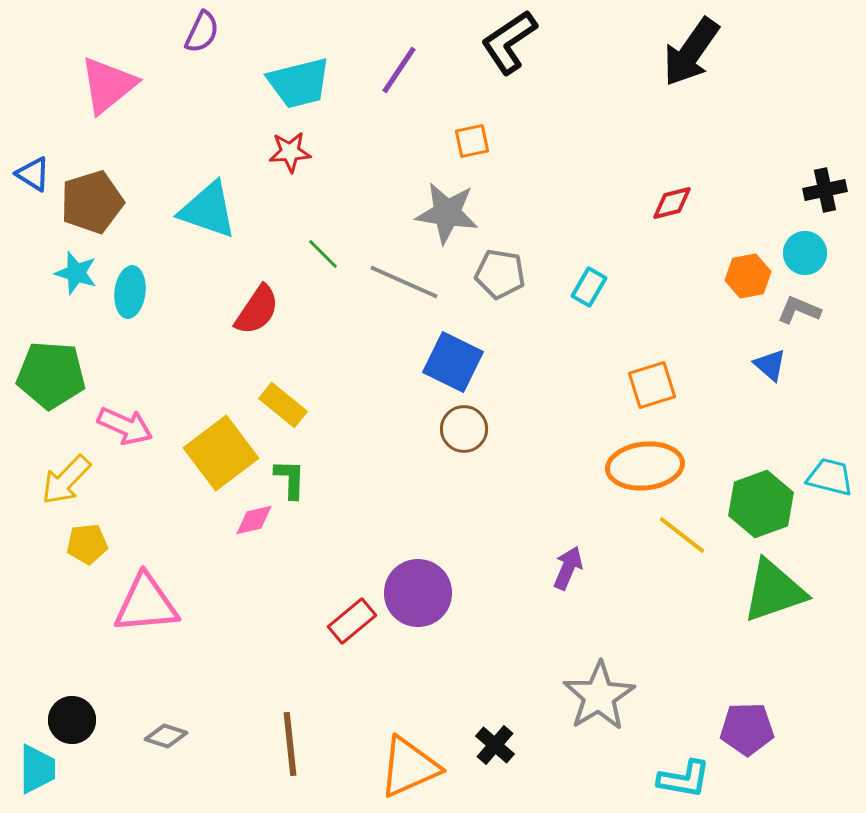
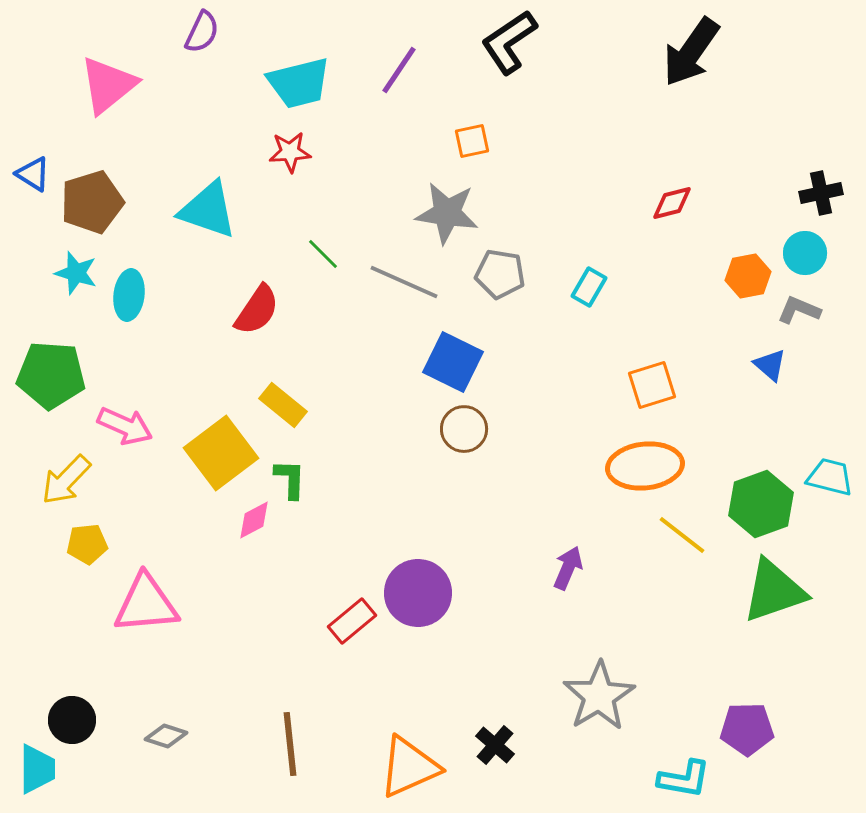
black cross at (825, 190): moved 4 px left, 3 px down
cyan ellipse at (130, 292): moved 1 px left, 3 px down
pink diamond at (254, 520): rotated 15 degrees counterclockwise
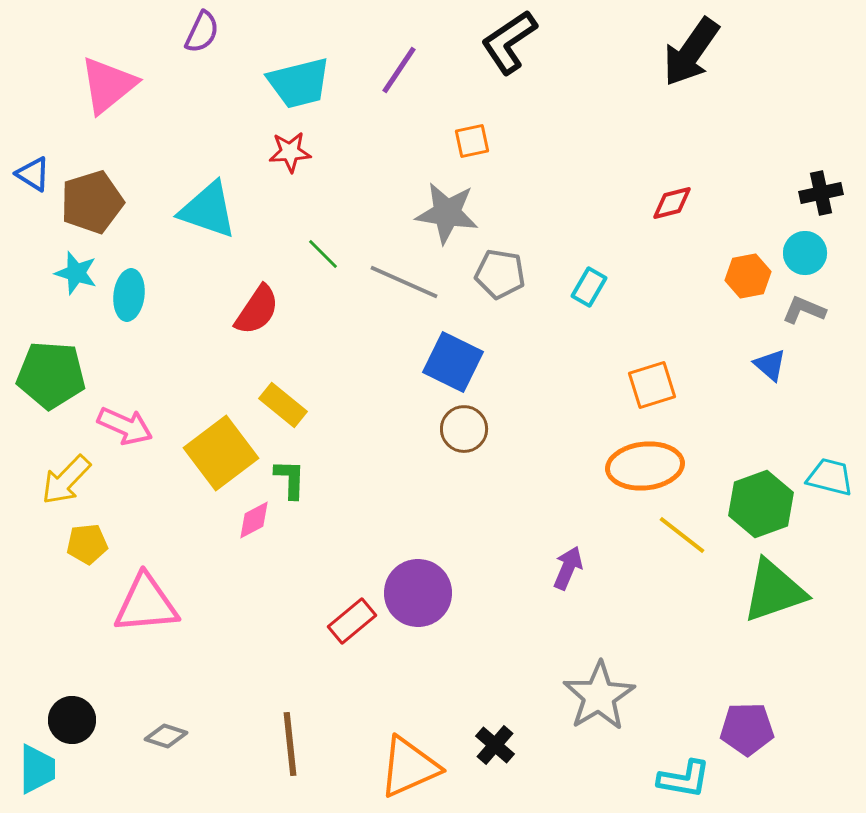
gray L-shape at (799, 310): moved 5 px right
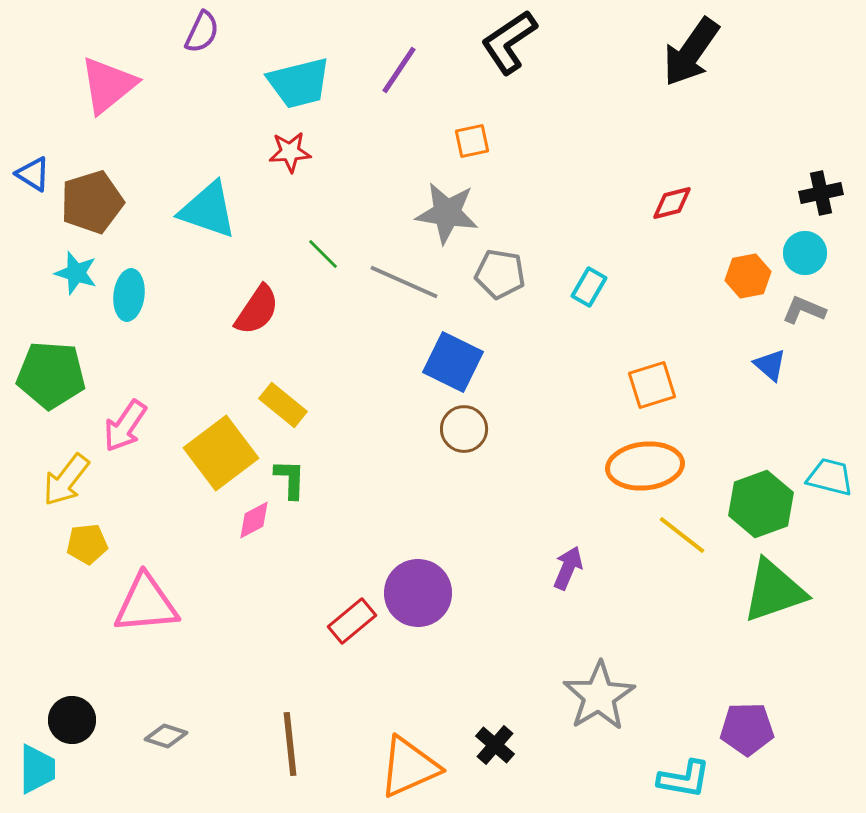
pink arrow at (125, 426): rotated 100 degrees clockwise
yellow arrow at (66, 480): rotated 6 degrees counterclockwise
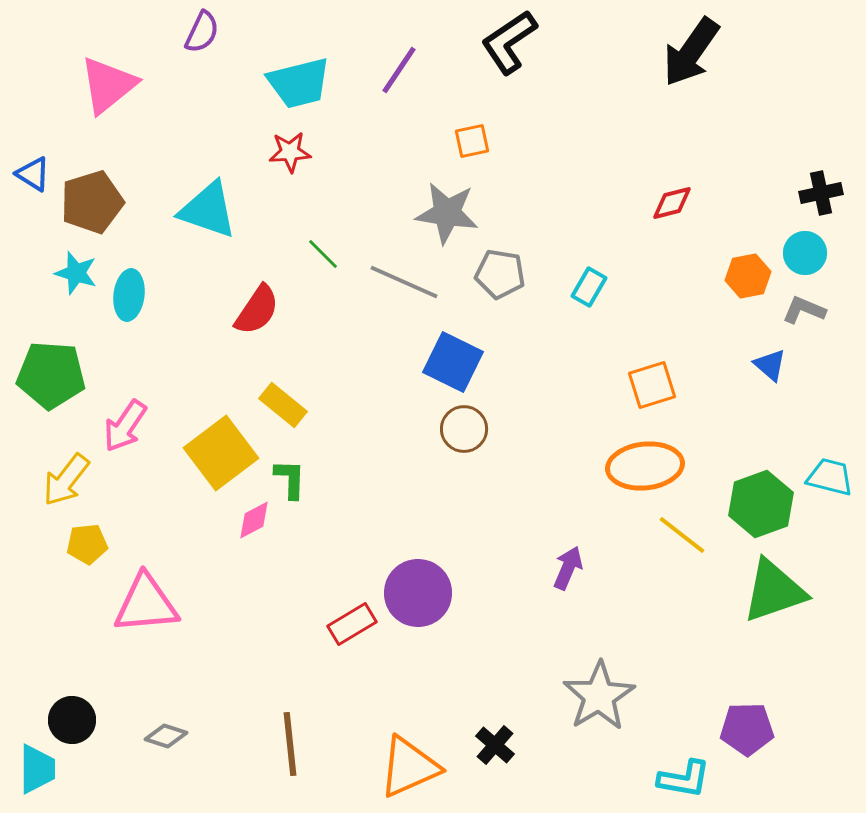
red rectangle at (352, 621): moved 3 px down; rotated 9 degrees clockwise
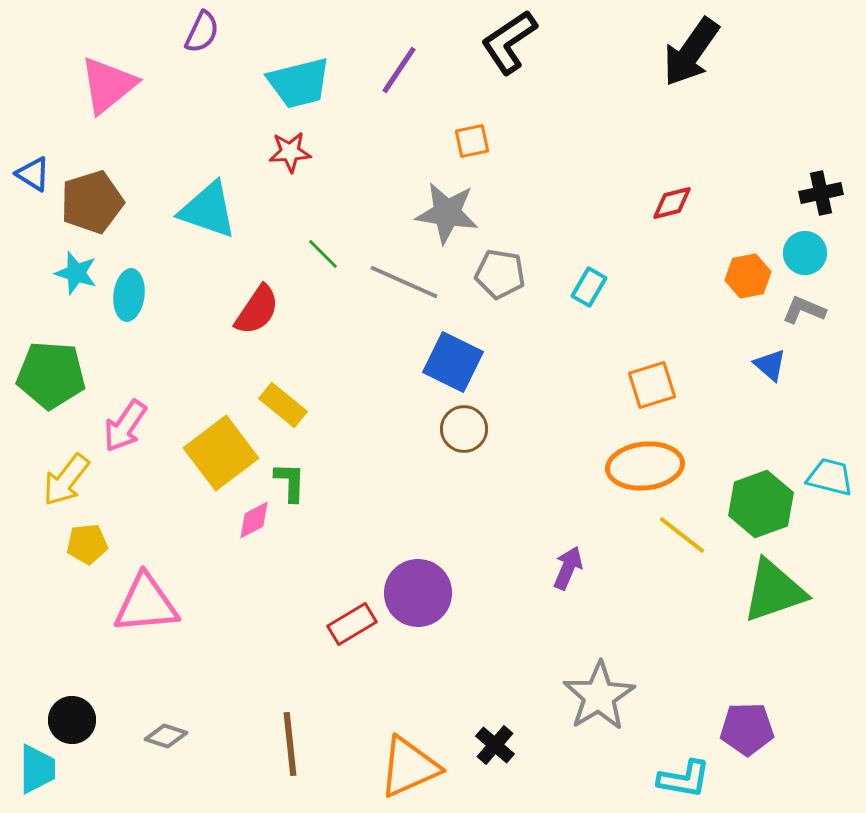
green L-shape at (290, 479): moved 3 px down
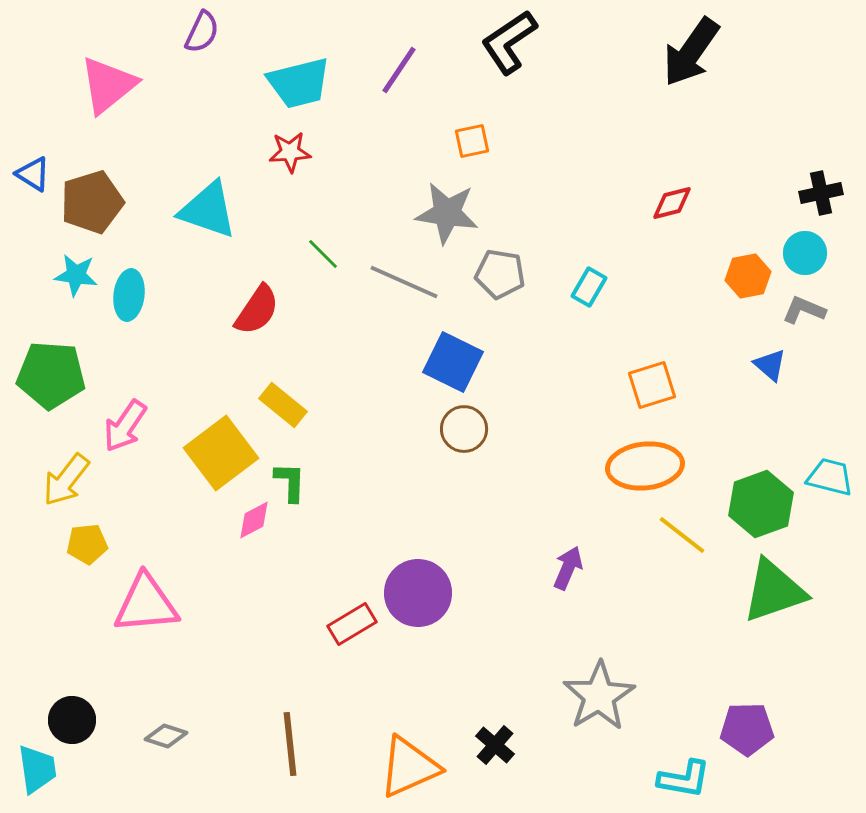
cyan star at (76, 273): moved 2 px down; rotated 9 degrees counterclockwise
cyan trapezoid at (37, 769): rotated 8 degrees counterclockwise
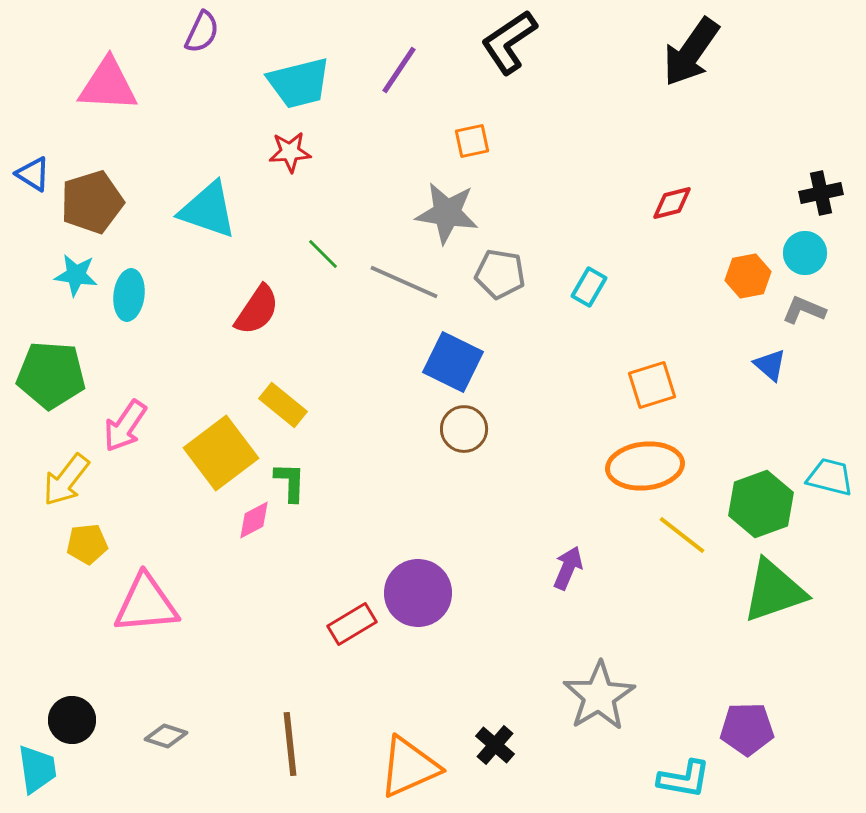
pink triangle at (108, 85): rotated 42 degrees clockwise
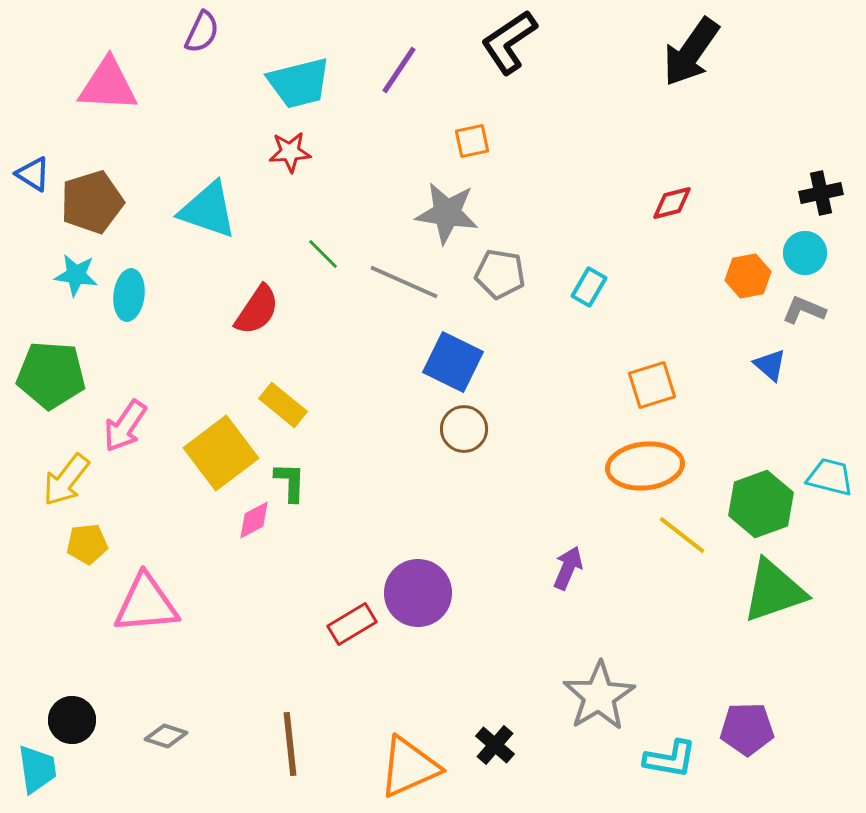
cyan L-shape at (684, 779): moved 14 px left, 20 px up
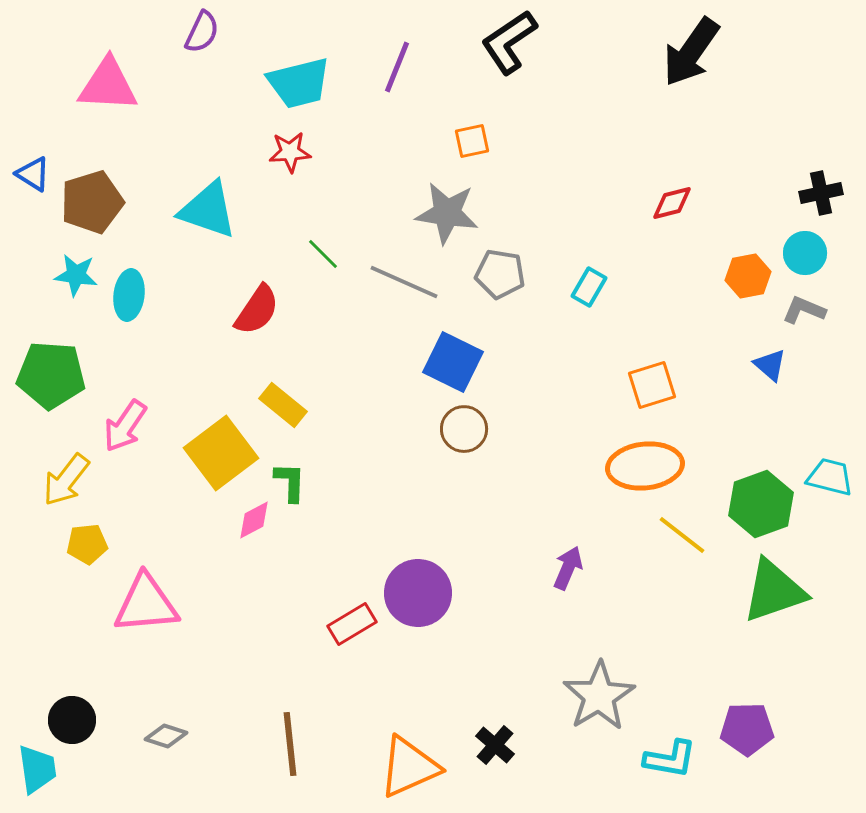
purple line at (399, 70): moved 2 px left, 3 px up; rotated 12 degrees counterclockwise
